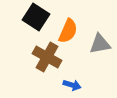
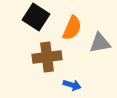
orange semicircle: moved 4 px right, 3 px up
gray triangle: moved 1 px up
brown cross: rotated 36 degrees counterclockwise
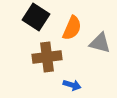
gray triangle: rotated 25 degrees clockwise
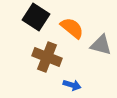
orange semicircle: rotated 75 degrees counterclockwise
gray triangle: moved 1 px right, 2 px down
brown cross: rotated 28 degrees clockwise
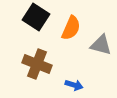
orange semicircle: moved 1 px left; rotated 75 degrees clockwise
brown cross: moved 10 px left, 7 px down
blue arrow: moved 2 px right
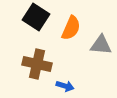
gray triangle: rotated 10 degrees counterclockwise
brown cross: rotated 8 degrees counterclockwise
blue arrow: moved 9 px left, 1 px down
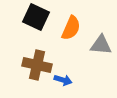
black square: rotated 8 degrees counterclockwise
brown cross: moved 1 px down
blue arrow: moved 2 px left, 6 px up
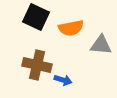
orange semicircle: rotated 55 degrees clockwise
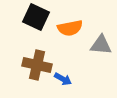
orange semicircle: moved 1 px left
blue arrow: moved 1 px up; rotated 12 degrees clockwise
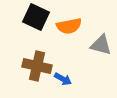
orange semicircle: moved 1 px left, 2 px up
gray triangle: rotated 10 degrees clockwise
brown cross: moved 1 px down
